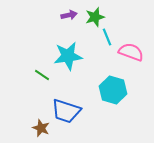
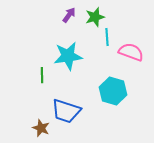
purple arrow: rotated 42 degrees counterclockwise
cyan line: rotated 18 degrees clockwise
green line: rotated 56 degrees clockwise
cyan hexagon: moved 1 px down
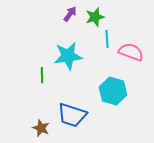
purple arrow: moved 1 px right, 1 px up
cyan line: moved 2 px down
blue trapezoid: moved 6 px right, 4 px down
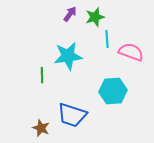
cyan hexagon: rotated 20 degrees counterclockwise
